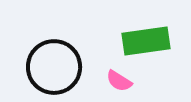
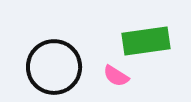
pink semicircle: moved 3 px left, 5 px up
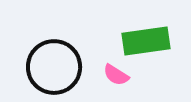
pink semicircle: moved 1 px up
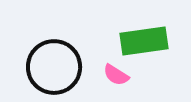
green rectangle: moved 2 px left
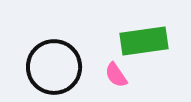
pink semicircle: rotated 24 degrees clockwise
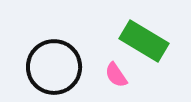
green rectangle: rotated 39 degrees clockwise
